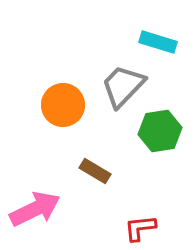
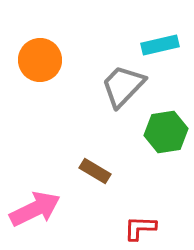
cyan rectangle: moved 2 px right, 3 px down; rotated 30 degrees counterclockwise
orange circle: moved 23 px left, 45 px up
green hexagon: moved 6 px right, 1 px down
red L-shape: rotated 8 degrees clockwise
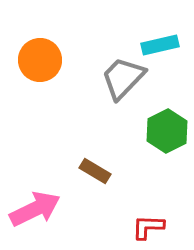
gray trapezoid: moved 8 px up
green hexagon: moved 1 px right, 1 px up; rotated 18 degrees counterclockwise
red L-shape: moved 8 px right, 1 px up
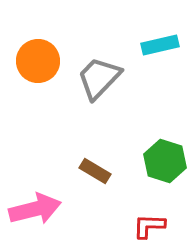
orange circle: moved 2 px left, 1 px down
gray trapezoid: moved 24 px left
green hexagon: moved 2 px left, 30 px down; rotated 15 degrees counterclockwise
pink arrow: rotated 12 degrees clockwise
red L-shape: moved 1 px right, 1 px up
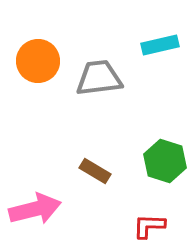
gray trapezoid: rotated 39 degrees clockwise
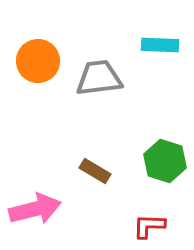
cyan rectangle: rotated 15 degrees clockwise
